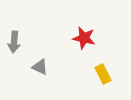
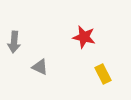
red star: moved 1 px up
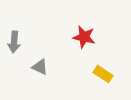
yellow rectangle: rotated 30 degrees counterclockwise
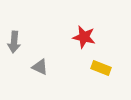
yellow rectangle: moved 2 px left, 6 px up; rotated 12 degrees counterclockwise
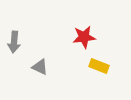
red star: rotated 20 degrees counterclockwise
yellow rectangle: moved 2 px left, 2 px up
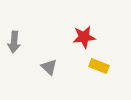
gray triangle: moved 9 px right; rotated 18 degrees clockwise
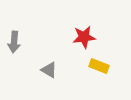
gray triangle: moved 3 px down; rotated 12 degrees counterclockwise
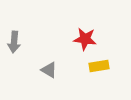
red star: moved 1 px right, 2 px down; rotated 15 degrees clockwise
yellow rectangle: rotated 30 degrees counterclockwise
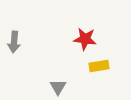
gray triangle: moved 9 px right, 17 px down; rotated 30 degrees clockwise
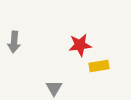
red star: moved 5 px left, 6 px down; rotated 15 degrees counterclockwise
gray triangle: moved 4 px left, 1 px down
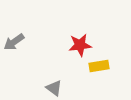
gray arrow: rotated 50 degrees clockwise
gray triangle: rotated 24 degrees counterclockwise
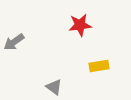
red star: moved 20 px up
gray triangle: moved 1 px up
